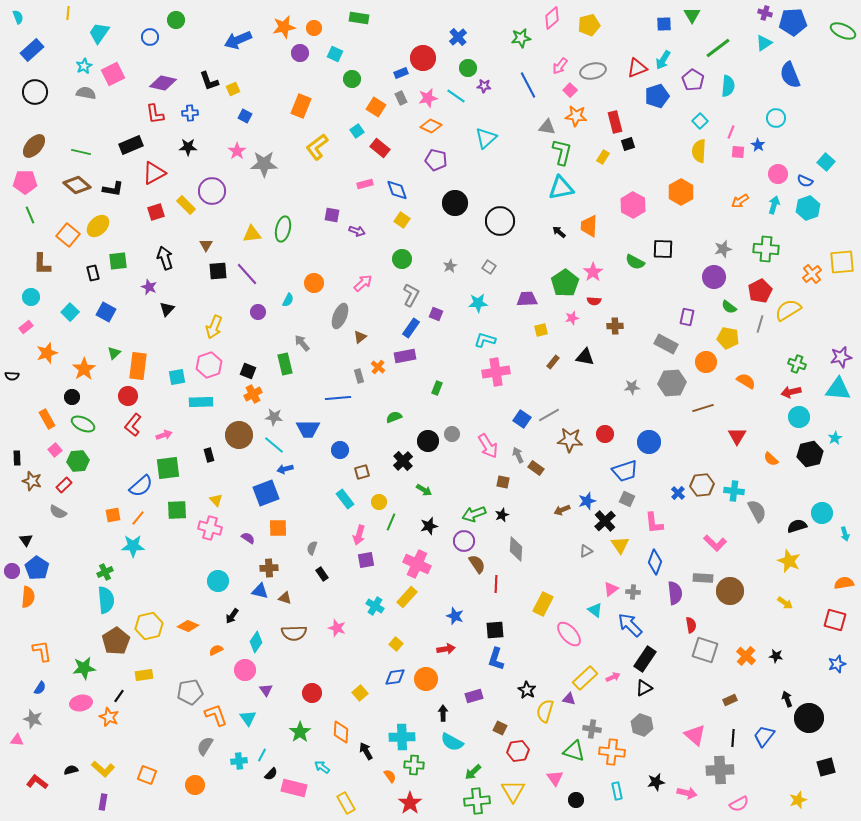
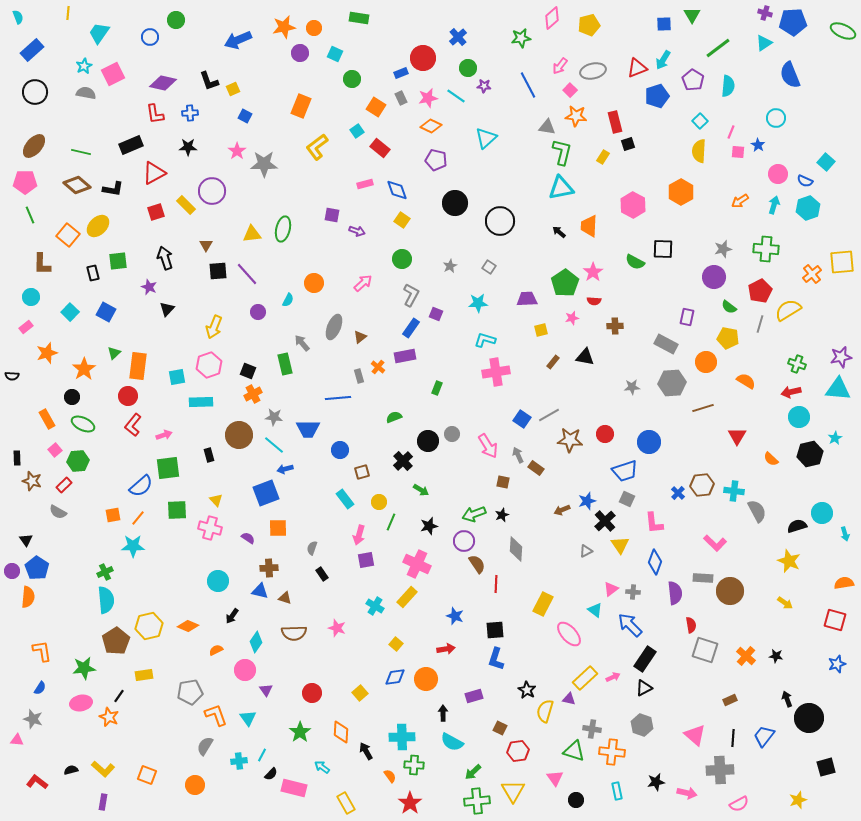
gray ellipse at (340, 316): moved 6 px left, 11 px down
green arrow at (424, 490): moved 3 px left
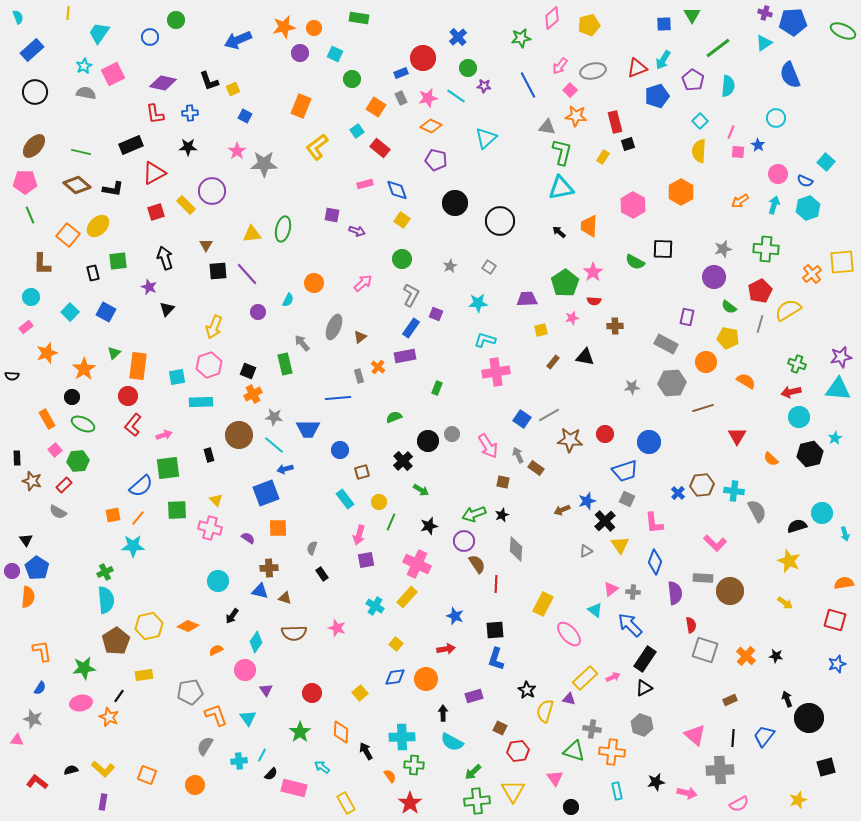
black circle at (576, 800): moved 5 px left, 7 px down
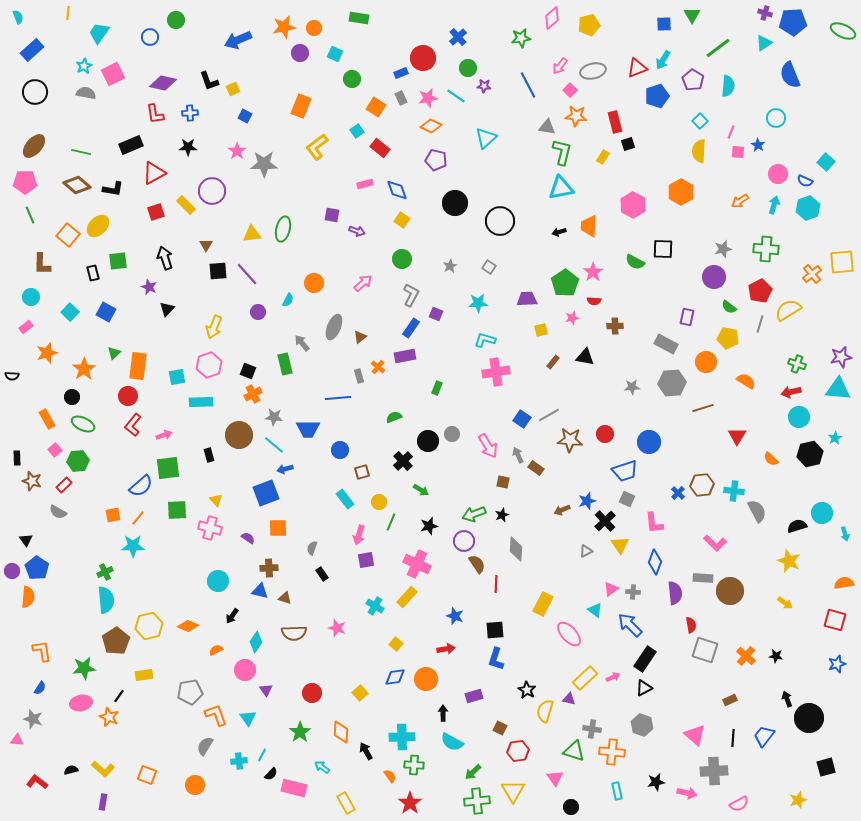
black arrow at (559, 232): rotated 56 degrees counterclockwise
gray cross at (720, 770): moved 6 px left, 1 px down
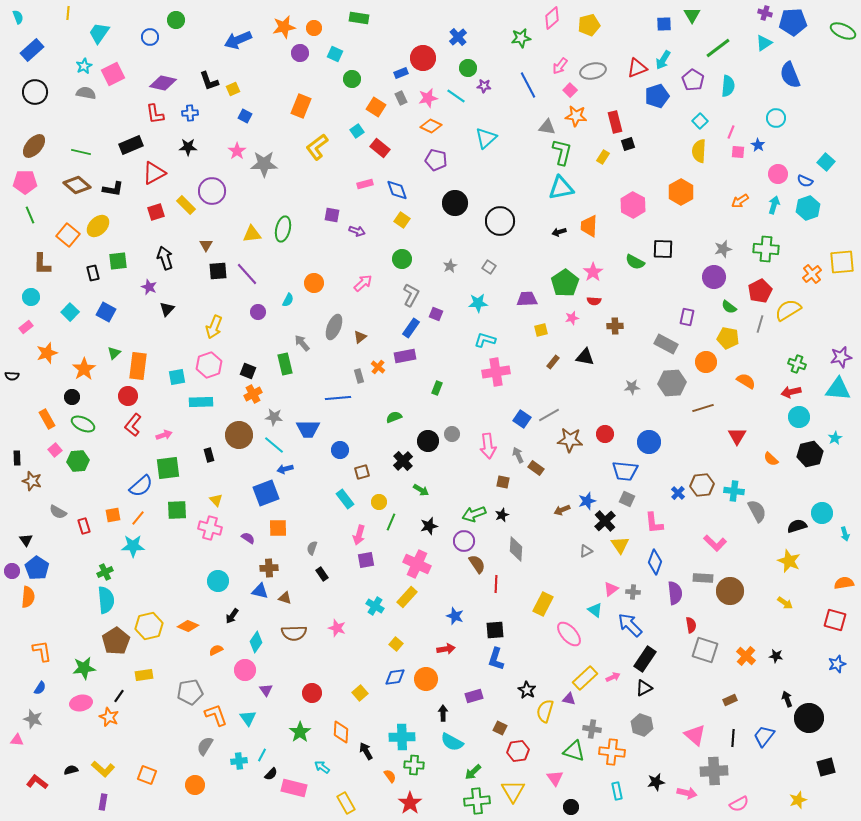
pink arrow at (488, 446): rotated 25 degrees clockwise
blue trapezoid at (625, 471): rotated 24 degrees clockwise
red rectangle at (64, 485): moved 20 px right, 41 px down; rotated 63 degrees counterclockwise
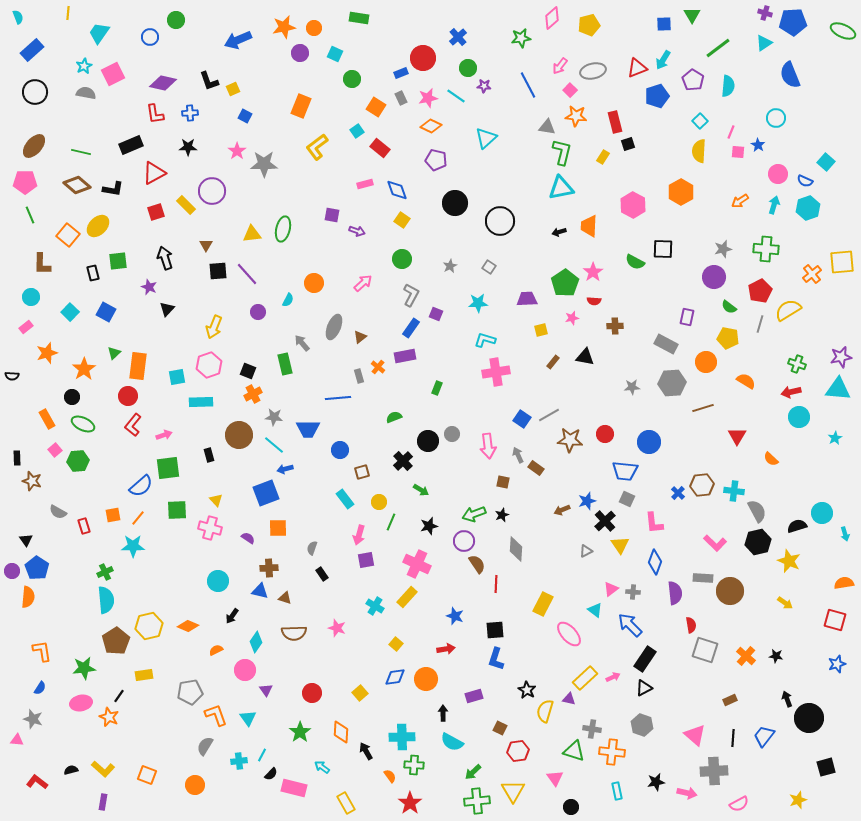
black hexagon at (810, 454): moved 52 px left, 88 px down
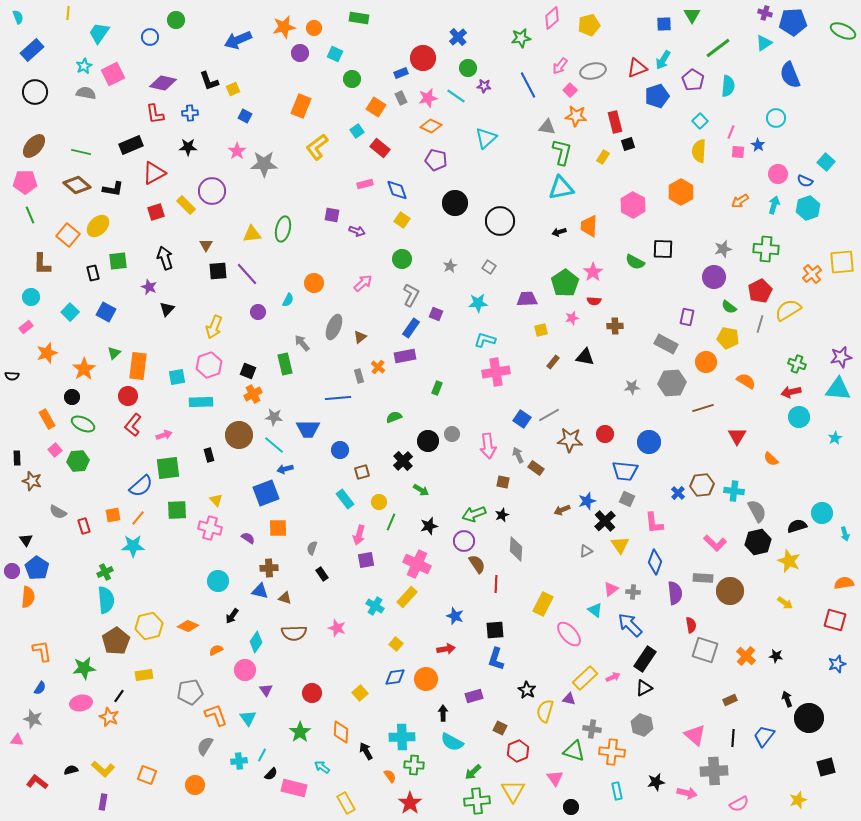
red hexagon at (518, 751): rotated 15 degrees counterclockwise
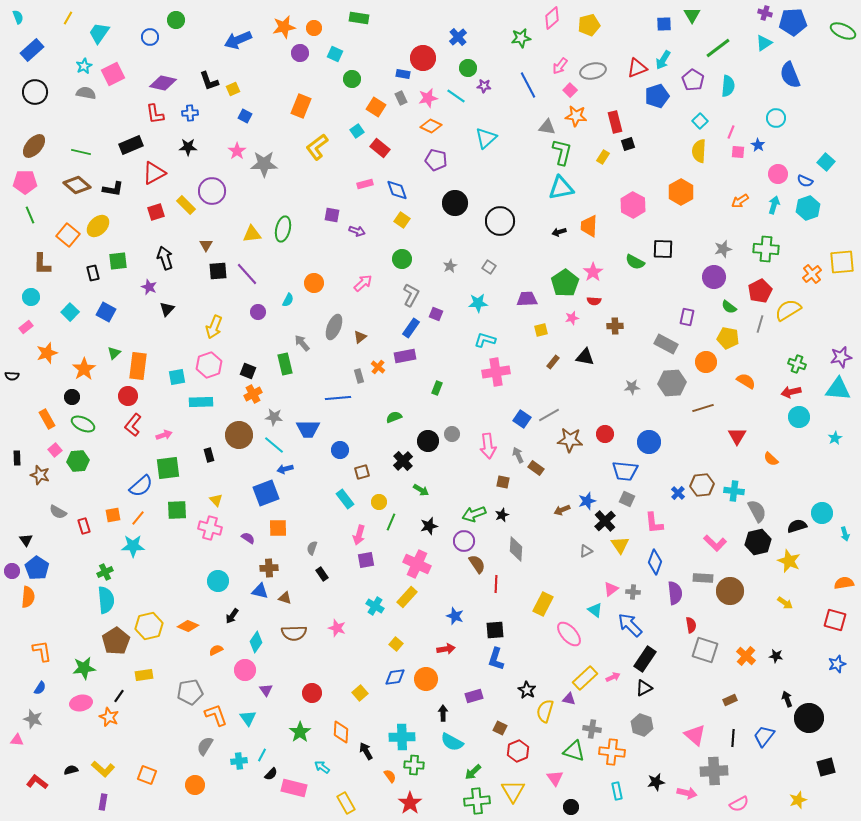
yellow line at (68, 13): moved 5 px down; rotated 24 degrees clockwise
blue rectangle at (401, 73): moved 2 px right, 1 px down; rotated 32 degrees clockwise
brown star at (32, 481): moved 8 px right, 6 px up
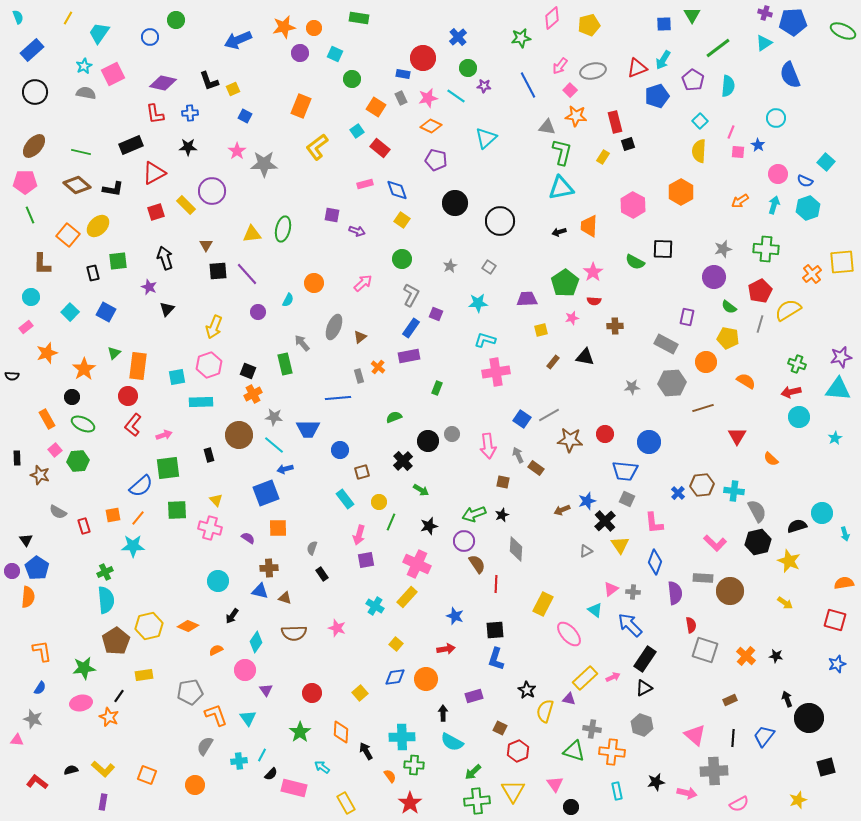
purple rectangle at (405, 356): moved 4 px right
pink triangle at (555, 778): moved 6 px down
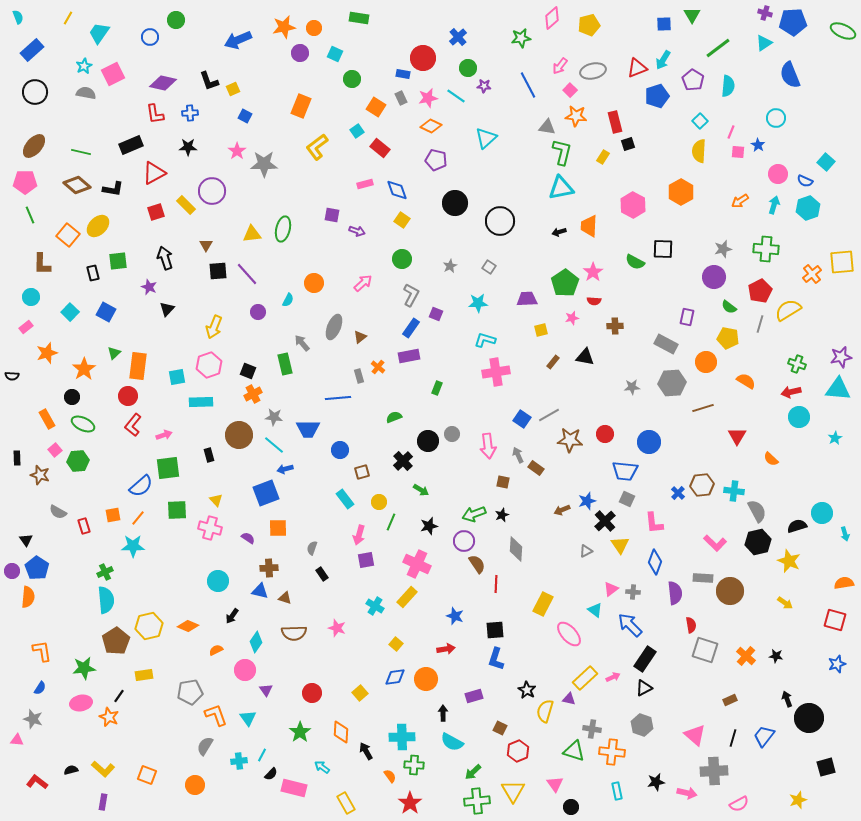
black line at (733, 738): rotated 12 degrees clockwise
